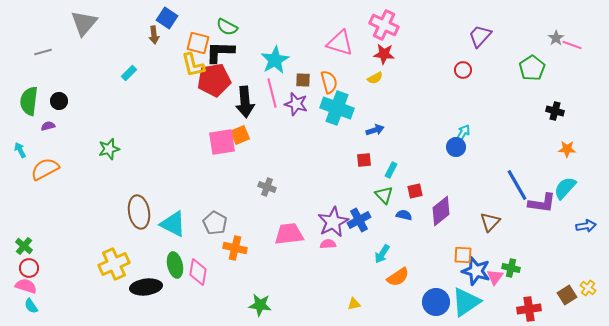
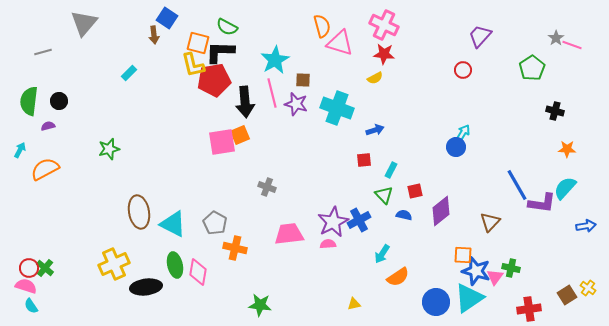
orange semicircle at (329, 82): moved 7 px left, 56 px up
cyan arrow at (20, 150): rotated 56 degrees clockwise
green cross at (24, 246): moved 21 px right, 22 px down
cyan triangle at (466, 302): moved 3 px right, 4 px up
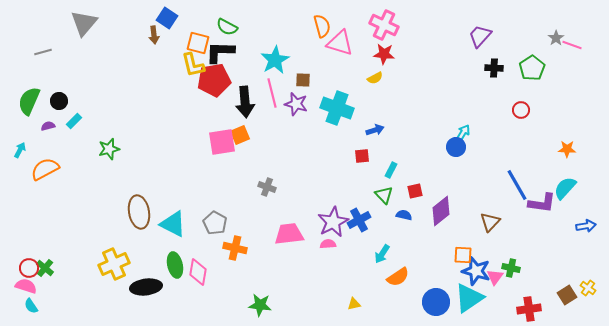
red circle at (463, 70): moved 58 px right, 40 px down
cyan rectangle at (129, 73): moved 55 px left, 48 px down
green semicircle at (29, 101): rotated 16 degrees clockwise
black cross at (555, 111): moved 61 px left, 43 px up; rotated 12 degrees counterclockwise
red square at (364, 160): moved 2 px left, 4 px up
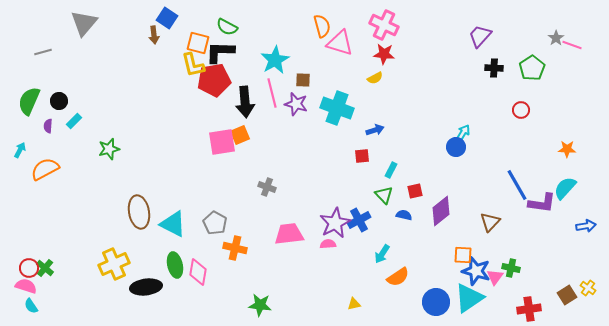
purple semicircle at (48, 126): rotated 72 degrees counterclockwise
purple star at (333, 222): moved 2 px right, 1 px down
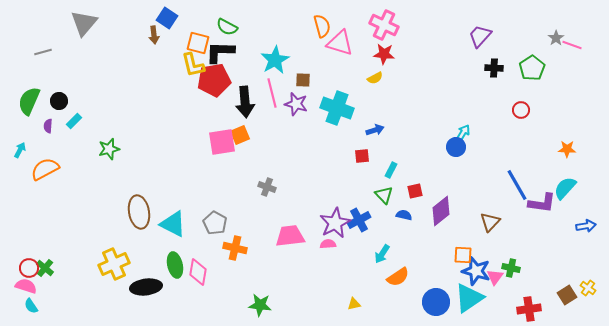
pink trapezoid at (289, 234): moved 1 px right, 2 px down
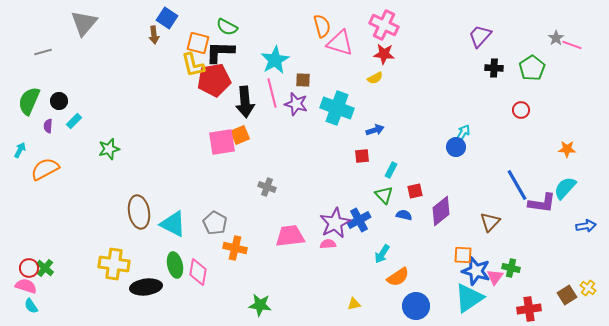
yellow cross at (114, 264): rotated 32 degrees clockwise
blue circle at (436, 302): moved 20 px left, 4 px down
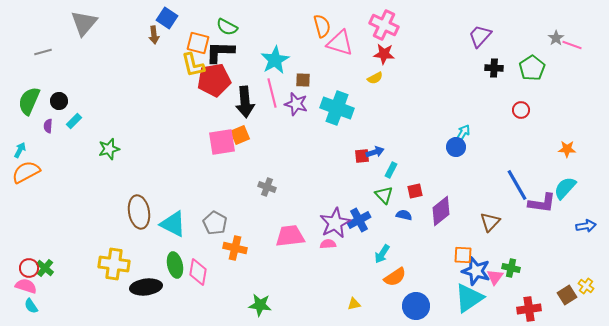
blue arrow at (375, 130): moved 22 px down
orange semicircle at (45, 169): moved 19 px left, 3 px down
orange semicircle at (398, 277): moved 3 px left
yellow cross at (588, 288): moved 2 px left, 2 px up
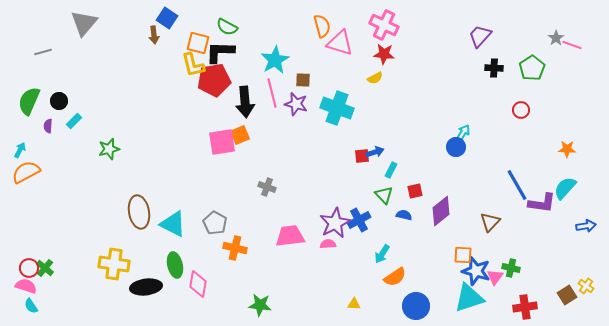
pink diamond at (198, 272): moved 12 px down
cyan triangle at (469, 298): rotated 16 degrees clockwise
yellow triangle at (354, 304): rotated 16 degrees clockwise
red cross at (529, 309): moved 4 px left, 2 px up
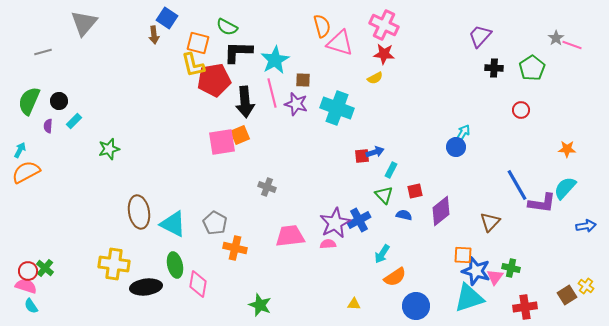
black L-shape at (220, 52): moved 18 px right
red circle at (29, 268): moved 1 px left, 3 px down
green star at (260, 305): rotated 15 degrees clockwise
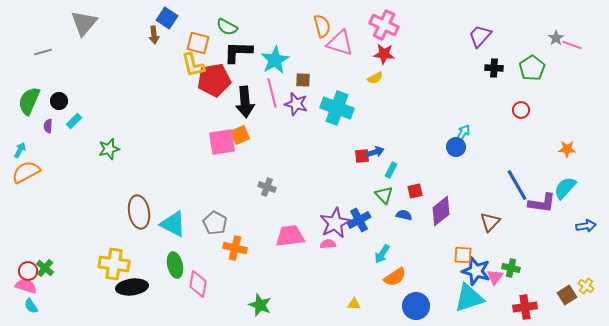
black ellipse at (146, 287): moved 14 px left
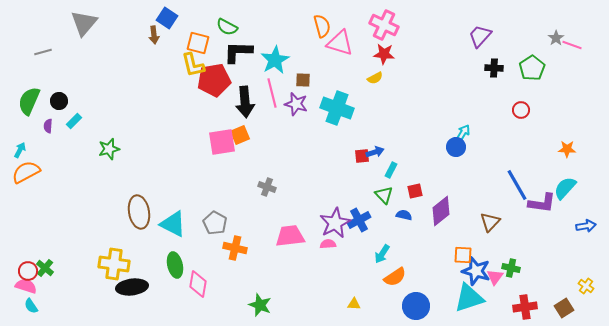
brown square at (567, 295): moved 3 px left, 13 px down
